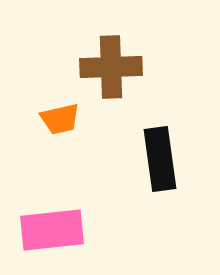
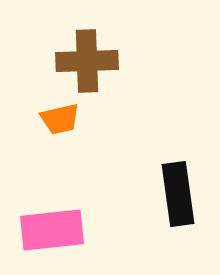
brown cross: moved 24 px left, 6 px up
black rectangle: moved 18 px right, 35 px down
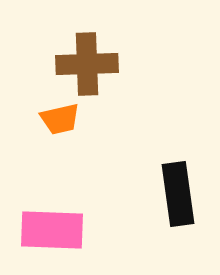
brown cross: moved 3 px down
pink rectangle: rotated 8 degrees clockwise
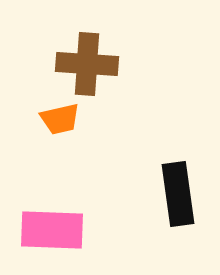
brown cross: rotated 6 degrees clockwise
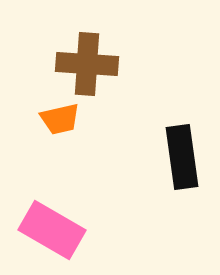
black rectangle: moved 4 px right, 37 px up
pink rectangle: rotated 28 degrees clockwise
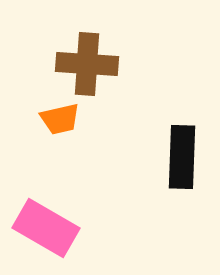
black rectangle: rotated 10 degrees clockwise
pink rectangle: moved 6 px left, 2 px up
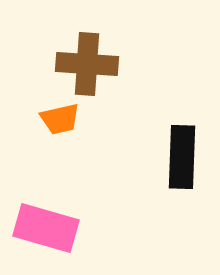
pink rectangle: rotated 14 degrees counterclockwise
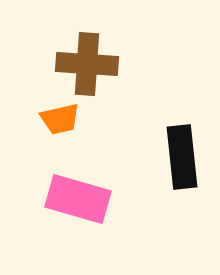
black rectangle: rotated 8 degrees counterclockwise
pink rectangle: moved 32 px right, 29 px up
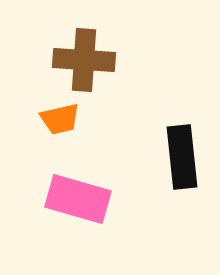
brown cross: moved 3 px left, 4 px up
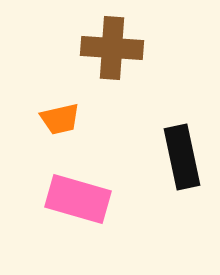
brown cross: moved 28 px right, 12 px up
black rectangle: rotated 6 degrees counterclockwise
